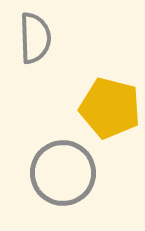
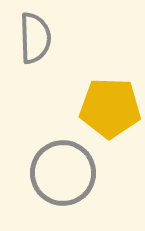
yellow pentagon: rotated 12 degrees counterclockwise
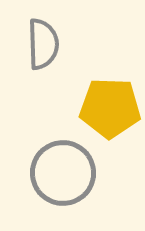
gray semicircle: moved 8 px right, 6 px down
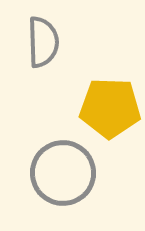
gray semicircle: moved 2 px up
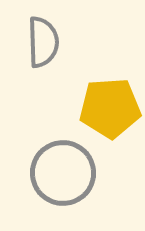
yellow pentagon: rotated 6 degrees counterclockwise
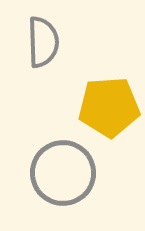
yellow pentagon: moved 1 px left, 1 px up
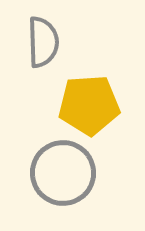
yellow pentagon: moved 20 px left, 2 px up
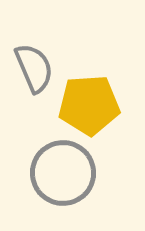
gray semicircle: moved 9 px left, 26 px down; rotated 21 degrees counterclockwise
